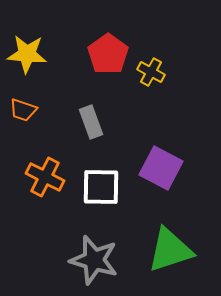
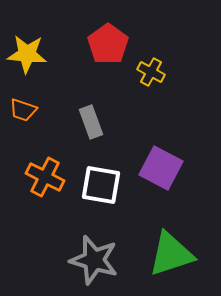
red pentagon: moved 10 px up
white square: moved 2 px up; rotated 9 degrees clockwise
green triangle: moved 1 px right, 4 px down
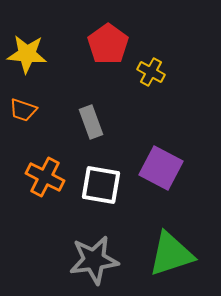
gray star: rotated 24 degrees counterclockwise
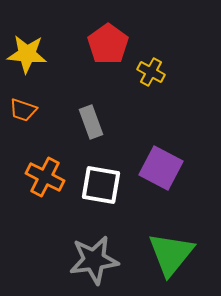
green triangle: rotated 33 degrees counterclockwise
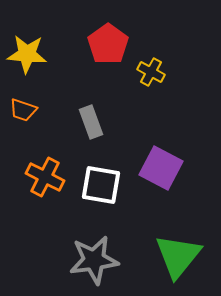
green triangle: moved 7 px right, 2 px down
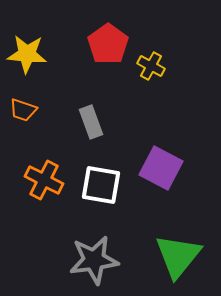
yellow cross: moved 6 px up
orange cross: moved 1 px left, 3 px down
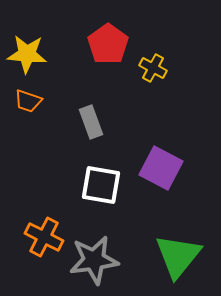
yellow cross: moved 2 px right, 2 px down
orange trapezoid: moved 5 px right, 9 px up
orange cross: moved 57 px down
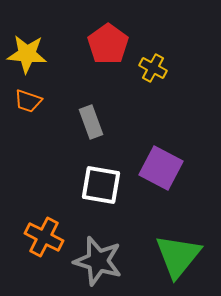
gray star: moved 4 px right, 1 px down; rotated 24 degrees clockwise
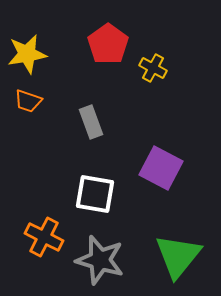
yellow star: rotated 15 degrees counterclockwise
white square: moved 6 px left, 9 px down
gray star: moved 2 px right, 1 px up
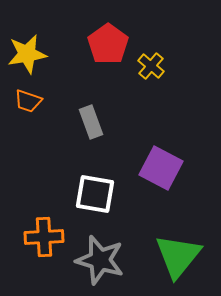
yellow cross: moved 2 px left, 2 px up; rotated 12 degrees clockwise
orange cross: rotated 30 degrees counterclockwise
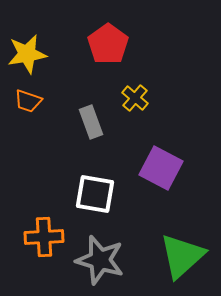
yellow cross: moved 16 px left, 32 px down
green triangle: moved 4 px right; rotated 9 degrees clockwise
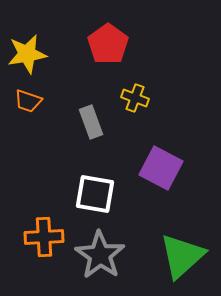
yellow cross: rotated 20 degrees counterclockwise
gray star: moved 5 px up; rotated 18 degrees clockwise
